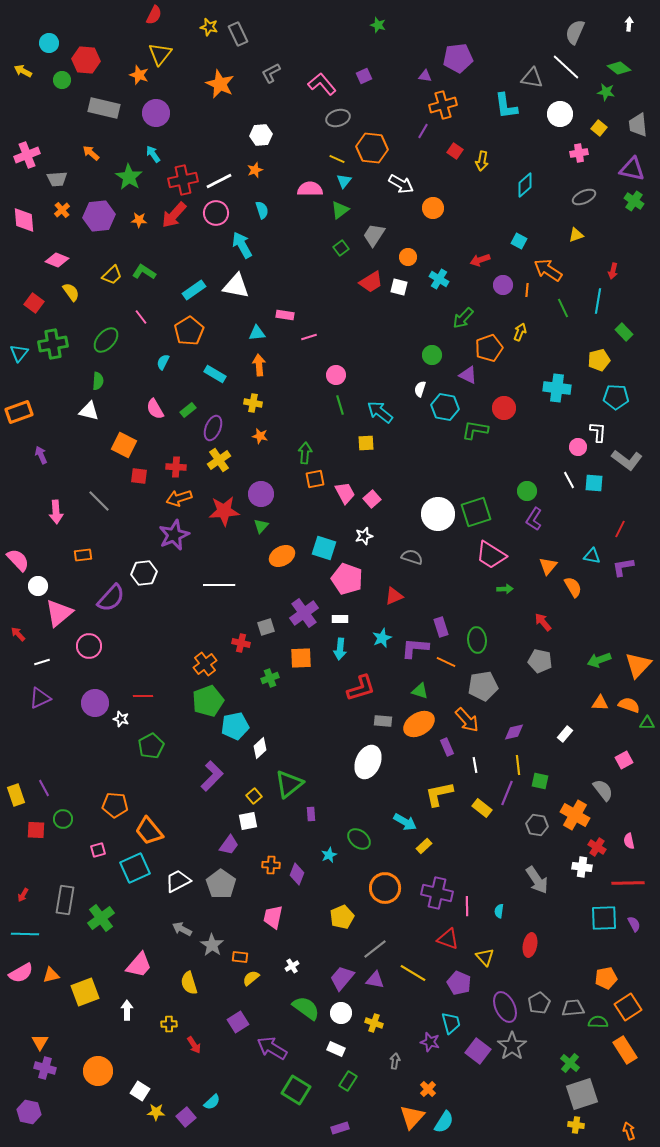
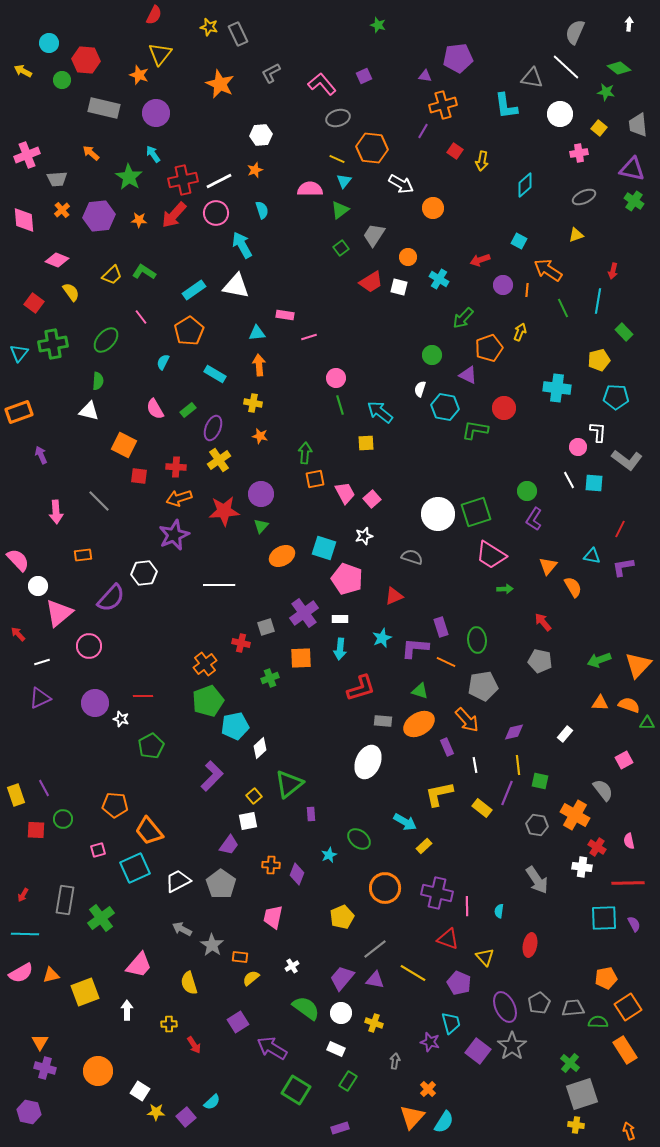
pink circle at (336, 375): moved 3 px down
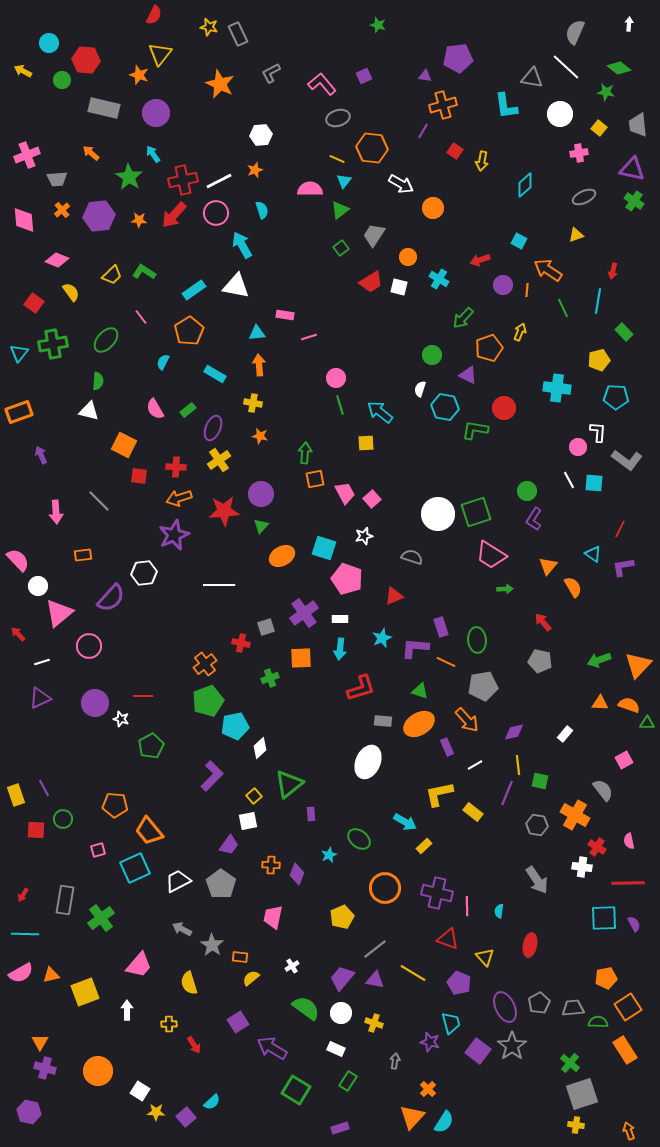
cyan triangle at (592, 556): moved 1 px right, 2 px up; rotated 24 degrees clockwise
white line at (475, 765): rotated 70 degrees clockwise
yellow rectangle at (482, 808): moved 9 px left, 4 px down
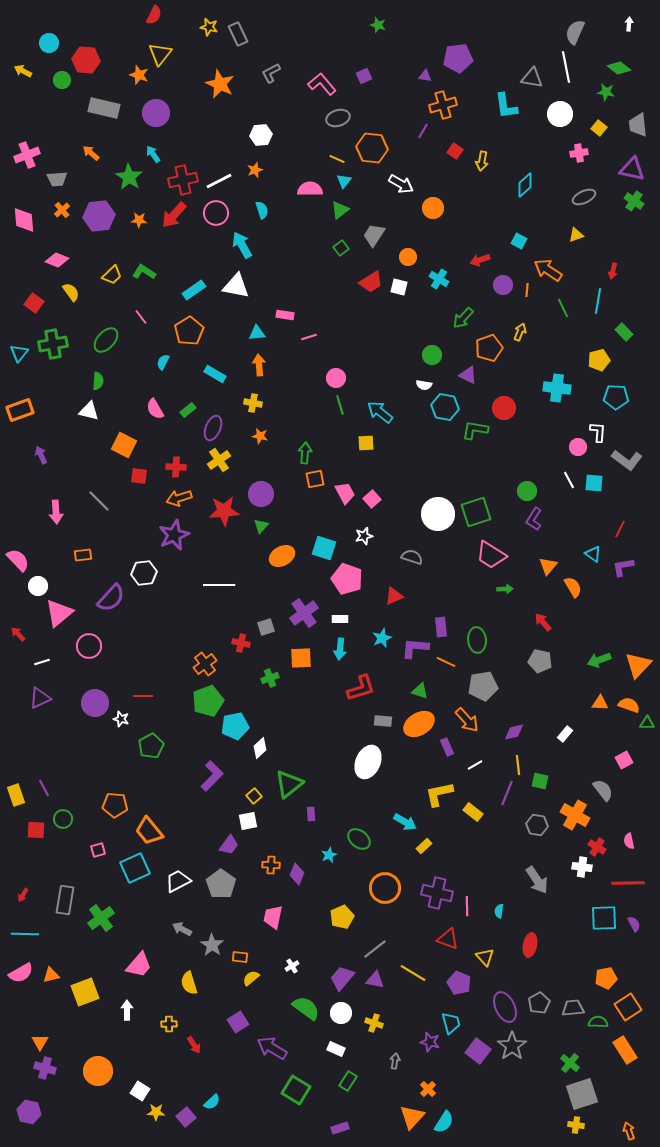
white line at (566, 67): rotated 36 degrees clockwise
white semicircle at (420, 389): moved 4 px right, 4 px up; rotated 98 degrees counterclockwise
orange rectangle at (19, 412): moved 1 px right, 2 px up
purple rectangle at (441, 627): rotated 12 degrees clockwise
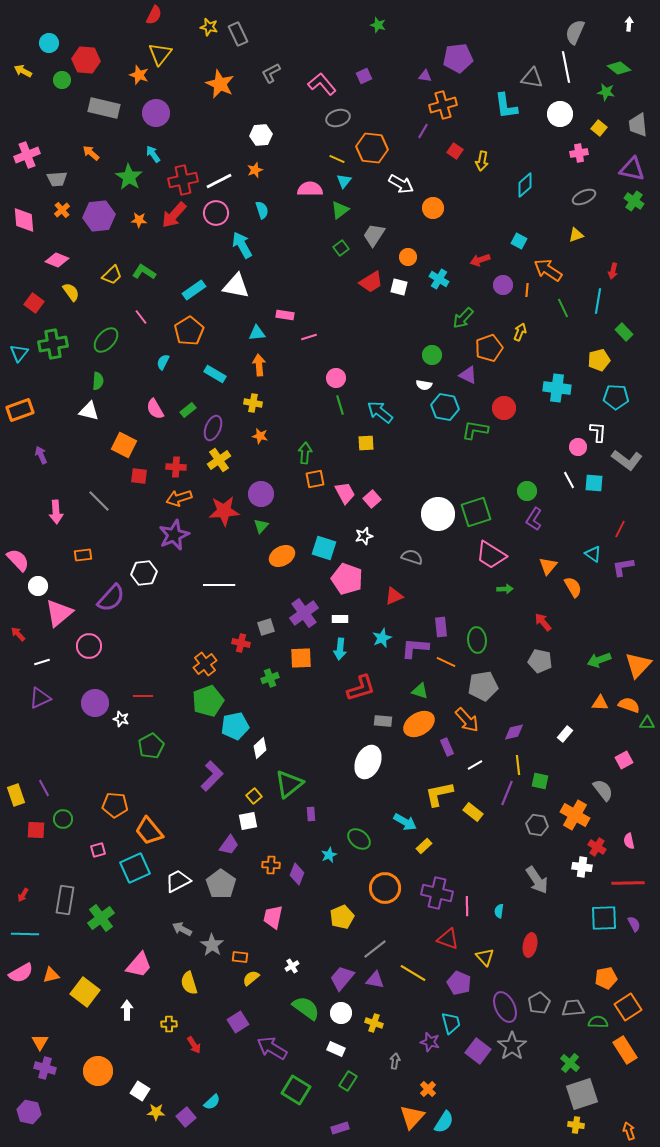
yellow square at (85, 992): rotated 32 degrees counterclockwise
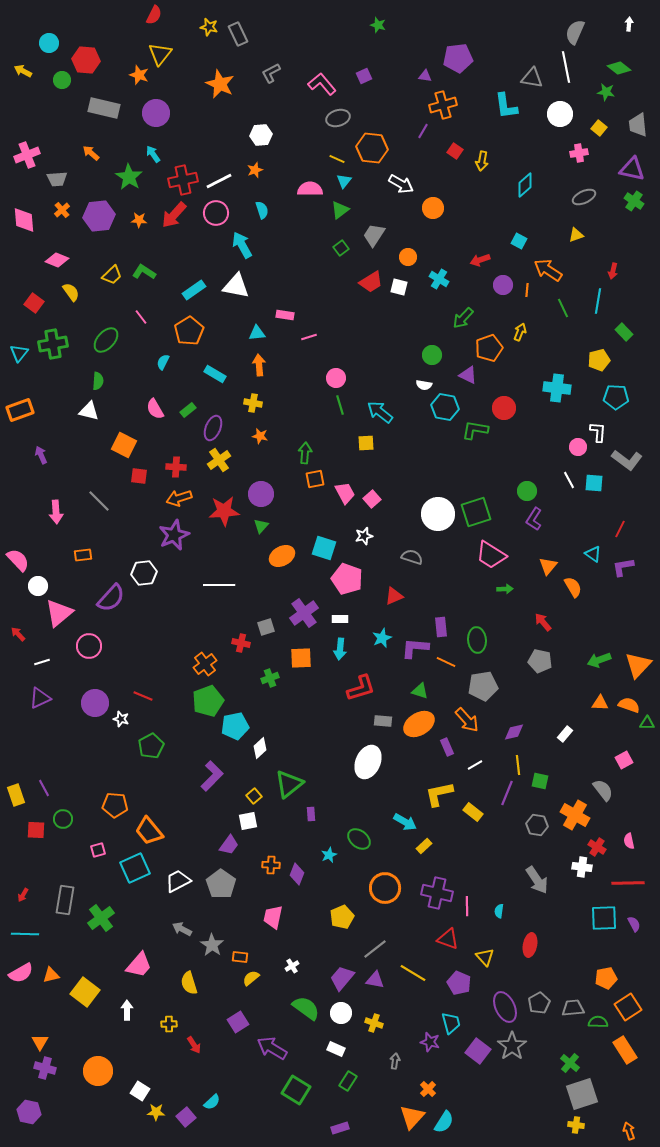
red line at (143, 696): rotated 24 degrees clockwise
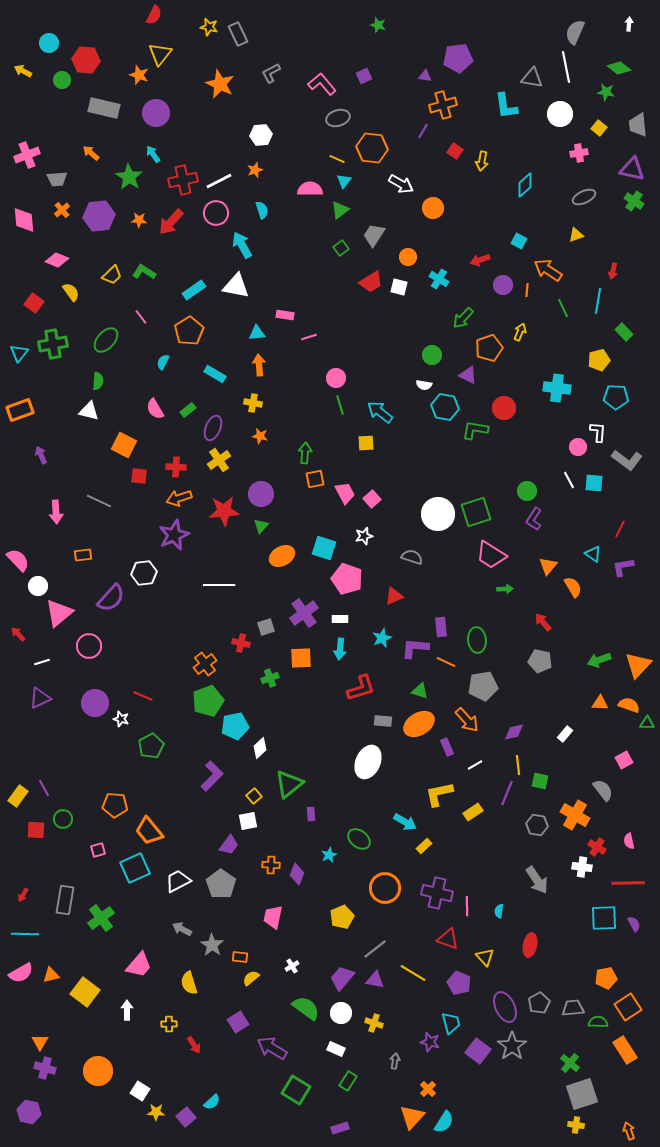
red arrow at (174, 215): moved 3 px left, 7 px down
gray line at (99, 501): rotated 20 degrees counterclockwise
yellow rectangle at (16, 795): moved 2 px right, 1 px down; rotated 55 degrees clockwise
yellow rectangle at (473, 812): rotated 72 degrees counterclockwise
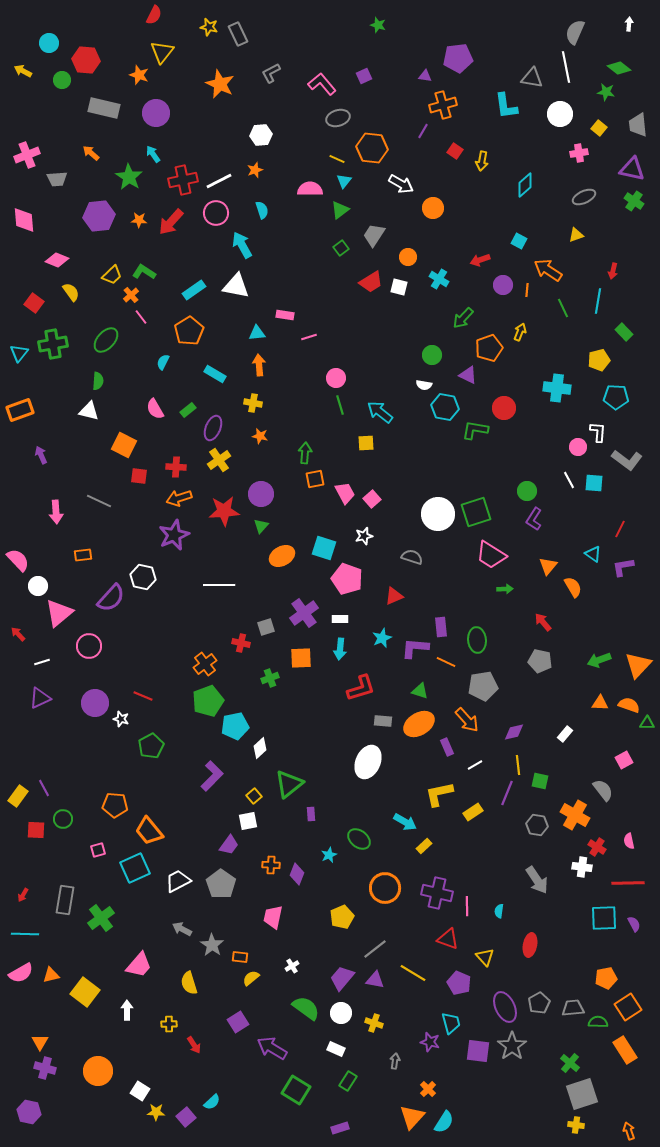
yellow triangle at (160, 54): moved 2 px right, 2 px up
orange cross at (62, 210): moved 69 px right, 85 px down
white hexagon at (144, 573): moved 1 px left, 4 px down; rotated 20 degrees clockwise
purple square at (478, 1051): rotated 30 degrees counterclockwise
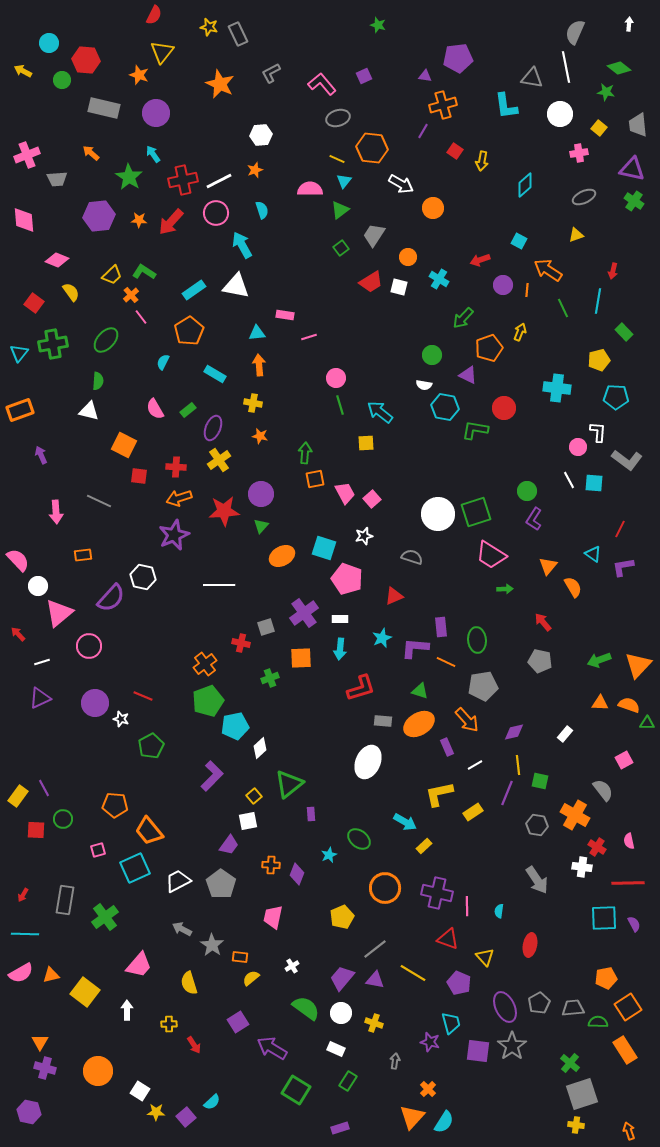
green cross at (101, 918): moved 4 px right, 1 px up
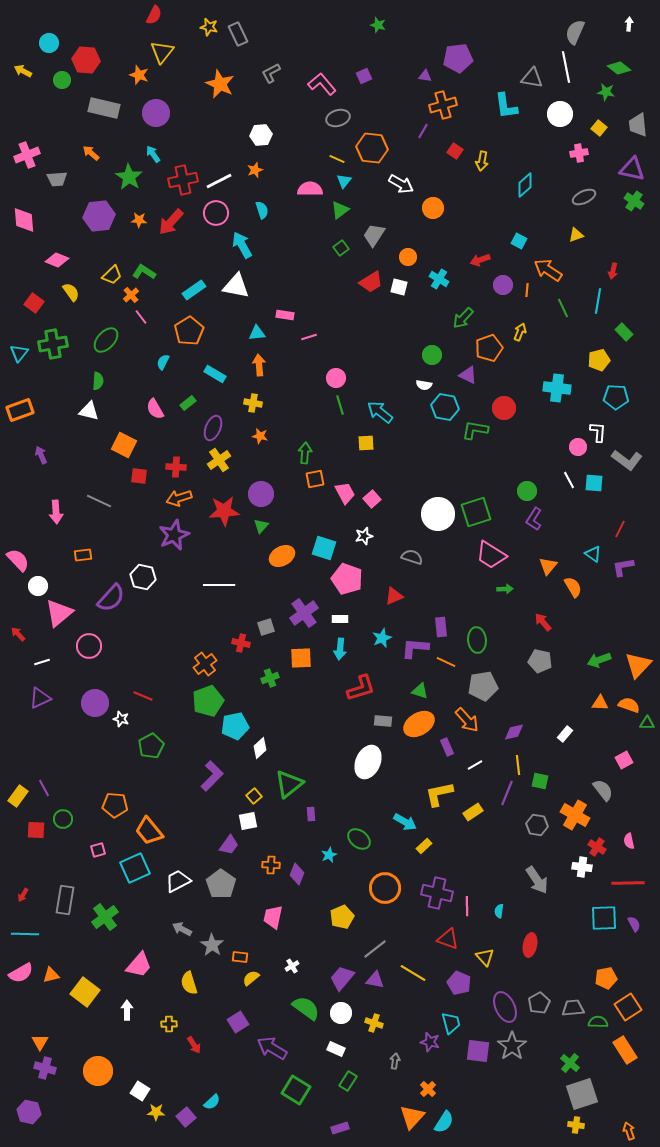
green rectangle at (188, 410): moved 7 px up
